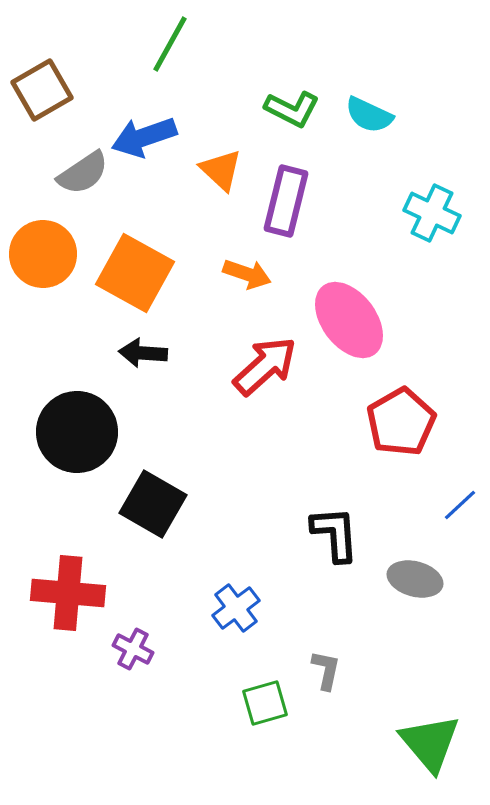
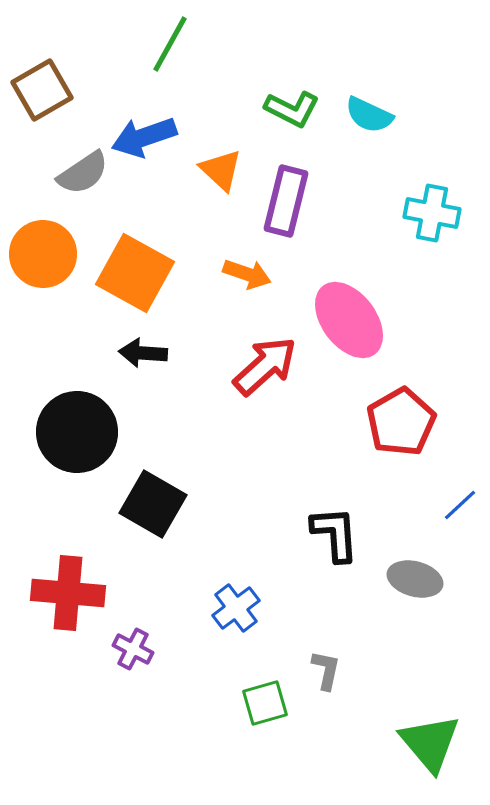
cyan cross: rotated 14 degrees counterclockwise
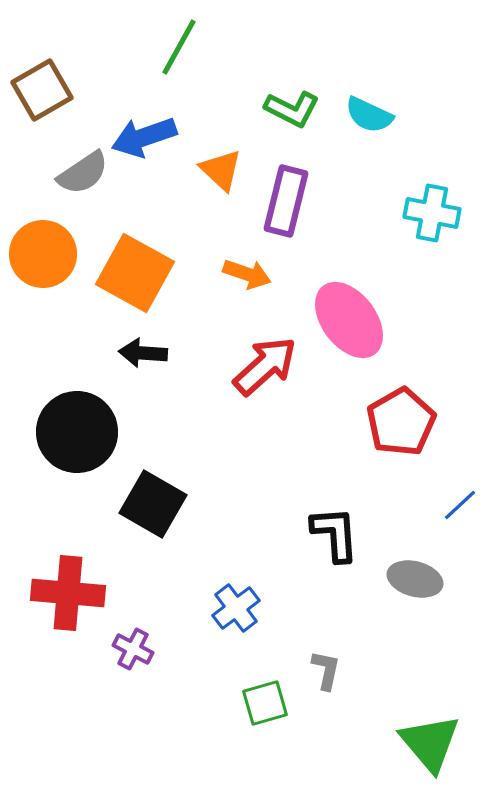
green line: moved 9 px right, 3 px down
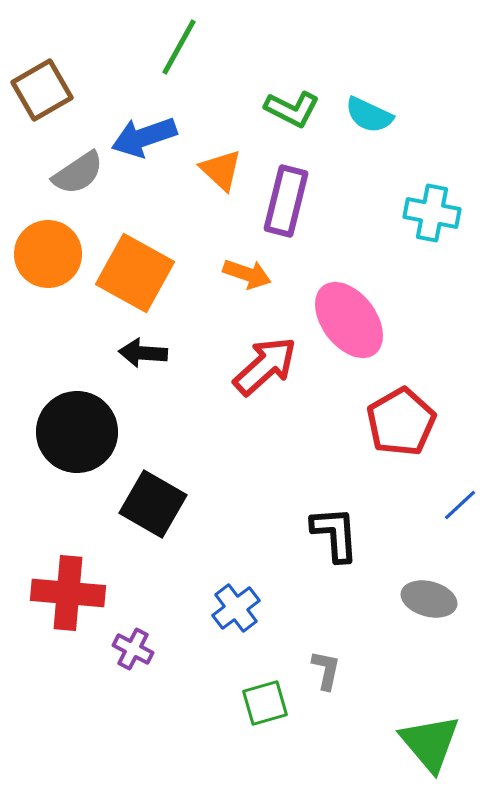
gray semicircle: moved 5 px left
orange circle: moved 5 px right
gray ellipse: moved 14 px right, 20 px down
